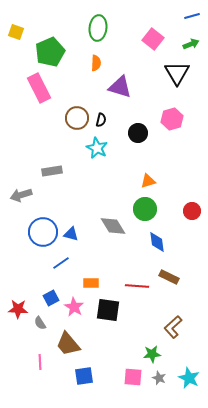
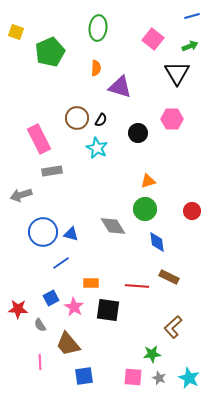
green arrow at (191, 44): moved 1 px left, 2 px down
orange semicircle at (96, 63): moved 5 px down
pink rectangle at (39, 88): moved 51 px down
pink hexagon at (172, 119): rotated 15 degrees clockwise
black semicircle at (101, 120): rotated 16 degrees clockwise
gray semicircle at (40, 323): moved 2 px down
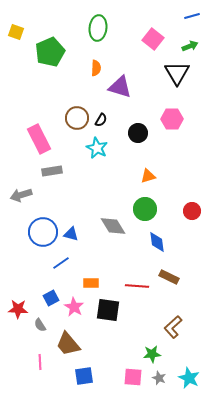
orange triangle at (148, 181): moved 5 px up
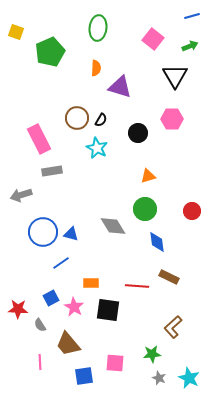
black triangle at (177, 73): moved 2 px left, 3 px down
pink square at (133, 377): moved 18 px left, 14 px up
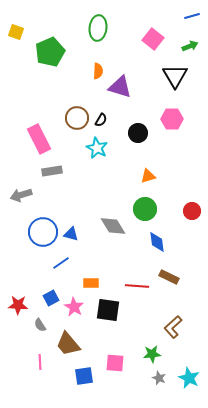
orange semicircle at (96, 68): moved 2 px right, 3 px down
red star at (18, 309): moved 4 px up
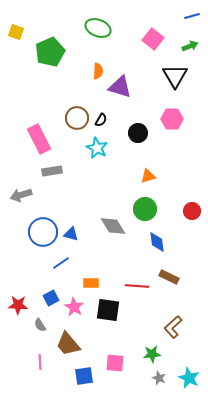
green ellipse at (98, 28): rotated 75 degrees counterclockwise
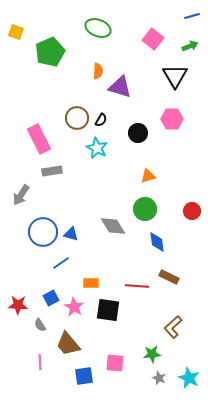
gray arrow at (21, 195): rotated 40 degrees counterclockwise
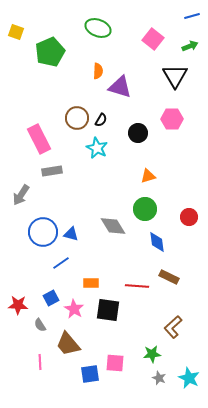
red circle at (192, 211): moved 3 px left, 6 px down
pink star at (74, 307): moved 2 px down
blue square at (84, 376): moved 6 px right, 2 px up
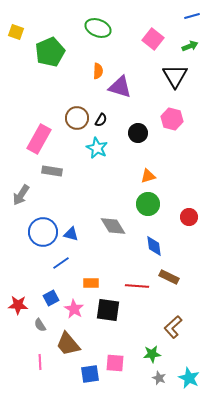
pink hexagon at (172, 119): rotated 15 degrees clockwise
pink rectangle at (39, 139): rotated 56 degrees clockwise
gray rectangle at (52, 171): rotated 18 degrees clockwise
green circle at (145, 209): moved 3 px right, 5 px up
blue diamond at (157, 242): moved 3 px left, 4 px down
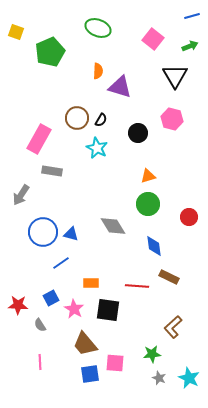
brown trapezoid at (68, 344): moved 17 px right
